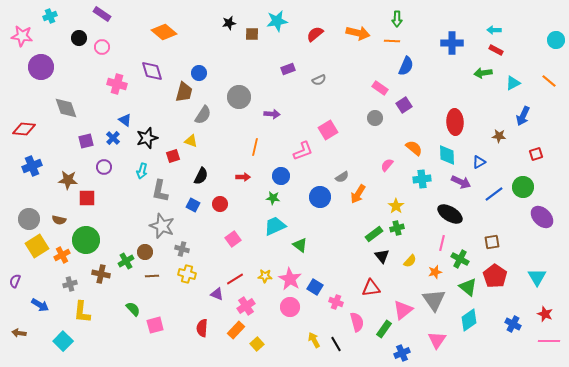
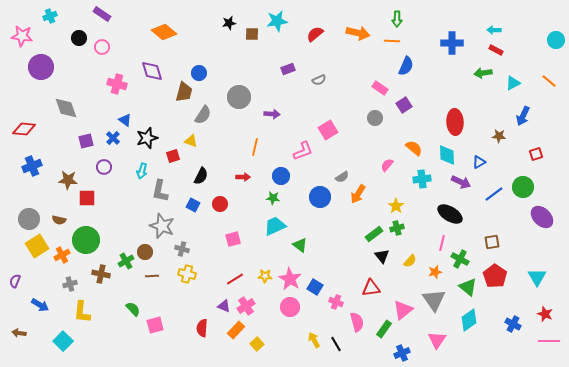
pink square at (233, 239): rotated 21 degrees clockwise
purple triangle at (217, 294): moved 7 px right, 12 px down
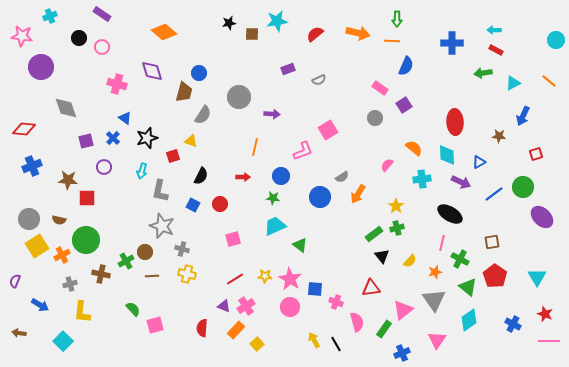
blue triangle at (125, 120): moved 2 px up
blue square at (315, 287): moved 2 px down; rotated 28 degrees counterclockwise
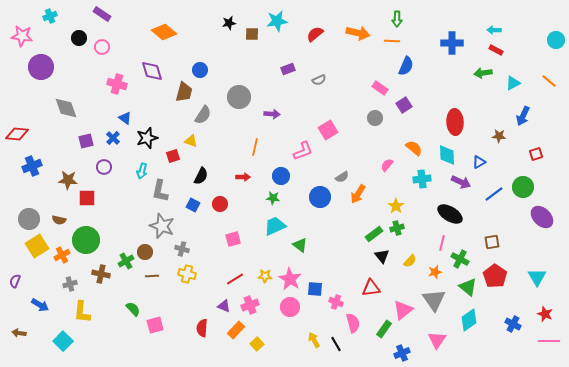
blue circle at (199, 73): moved 1 px right, 3 px up
red diamond at (24, 129): moved 7 px left, 5 px down
pink cross at (246, 306): moved 4 px right, 1 px up; rotated 12 degrees clockwise
pink semicircle at (357, 322): moved 4 px left, 1 px down
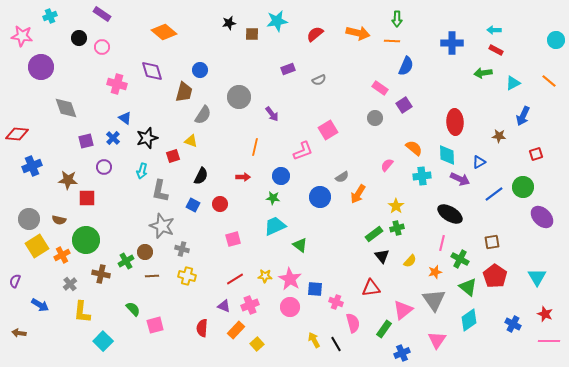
purple arrow at (272, 114): rotated 49 degrees clockwise
cyan cross at (422, 179): moved 3 px up
purple arrow at (461, 182): moved 1 px left, 3 px up
yellow cross at (187, 274): moved 2 px down
gray cross at (70, 284): rotated 24 degrees counterclockwise
cyan square at (63, 341): moved 40 px right
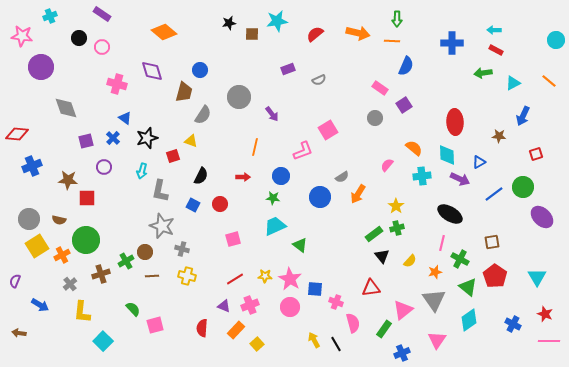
brown cross at (101, 274): rotated 30 degrees counterclockwise
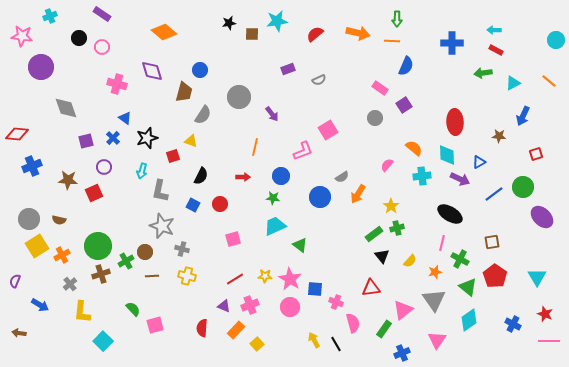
red square at (87, 198): moved 7 px right, 5 px up; rotated 24 degrees counterclockwise
yellow star at (396, 206): moved 5 px left
green circle at (86, 240): moved 12 px right, 6 px down
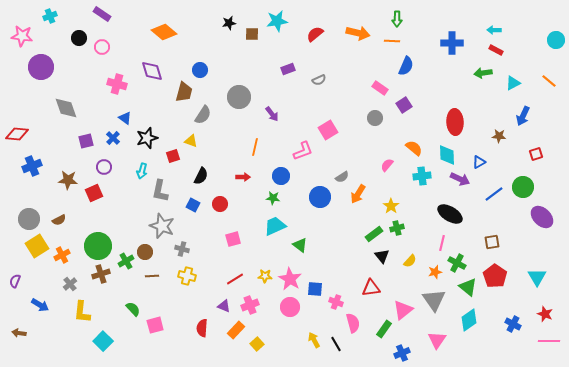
brown semicircle at (59, 220): rotated 40 degrees counterclockwise
green cross at (460, 259): moved 3 px left, 4 px down
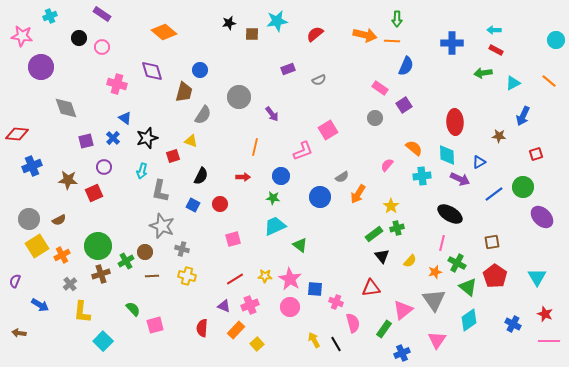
orange arrow at (358, 33): moved 7 px right, 2 px down
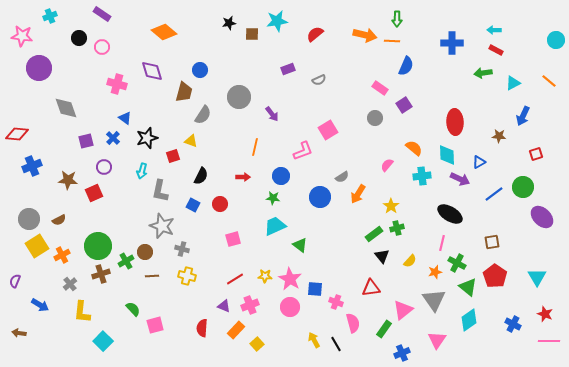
purple circle at (41, 67): moved 2 px left, 1 px down
